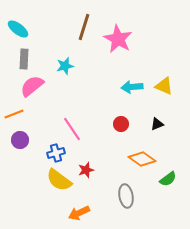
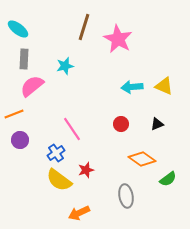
blue cross: rotated 18 degrees counterclockwise
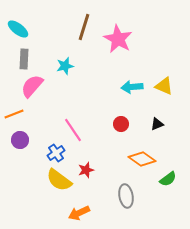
pink semicircle: rotated 10 degrees counterclockwise
pink line: moved 1 px right, 1 px down
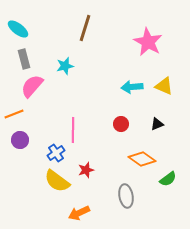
brown line: moved 1 px right, 1 px down
pink star: moved 30 px right, 3 px down
gray rectangle: rotated 18 degrees counterclockwise
pink line: rotated 35 degrees clockwise
yellow semicircle: moved 2 px left, 1 px down
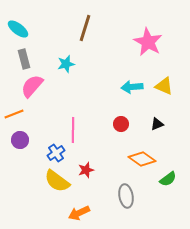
cyan star: moved 1 px right, 2 px up
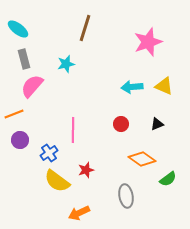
pink star: rotated 24 degrees clockwise
blue cross: moved 7 px left
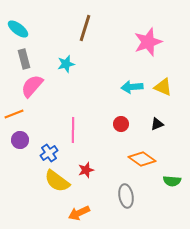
yellow triangle: moved 1 px left, 1 px down
green semicircle: moved 4 px right, 2 px down; rotated 42 degrees clockwise
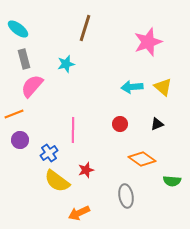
yellow triangle: rotated 18 degrees clockwise
red circle: moved 1 px left
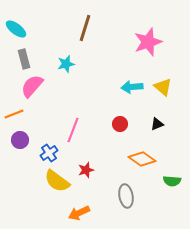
cyan ellipse: moved 2 px left
pink line: rotated 20 degrees clockwise
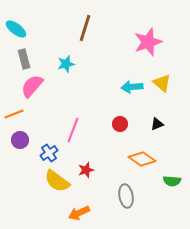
yellow triangle: moved 1 px left, 4 px up
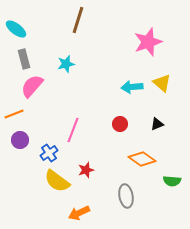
brown line: moved 7 px left, 8 px up
